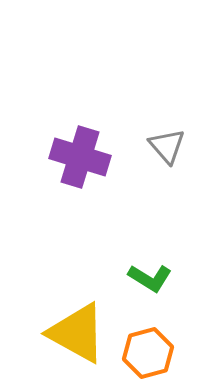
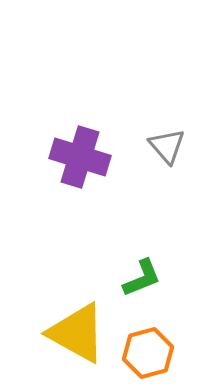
green L-shape: moved 8 px left; rotated 54 degrees counterclockwise
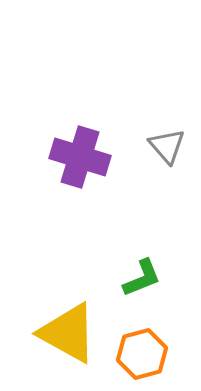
yellow triangle: moved 9 px left
orange hexagon: moved 6 px left, 1 px down
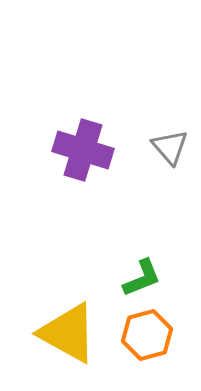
gray triangle: moved 3 px right, 1 px down
purple cross: moved 3 px right, 7 px up
orange hexagon: moved 5 px right, 19 px up
